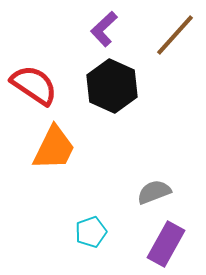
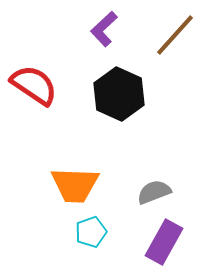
black hexagon: moved 7 px right, 8 px down
orange trapezoid: moved 21 px right, 37 px down; rotated 66 degrees clockwise
purple rectangle: moved 2 px left, 2 px up
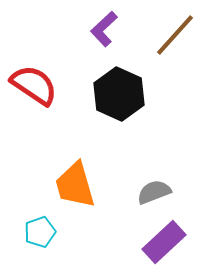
orange trapezoid: rotated 72 degrees clockwise
cyan pentagon: moved 51 px left
purple rectangle: rotated 18 degrees clockwise
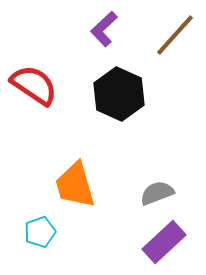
gray semicircle: moved 3 px right, 1 px down
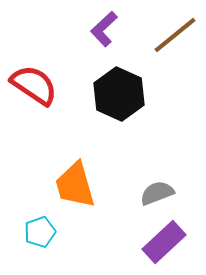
brown line: rotated 9 degrees clockwise
